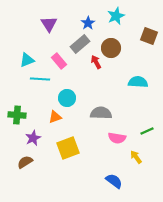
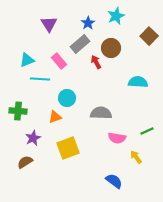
brown square: rotated 24 degrees clockwise
green cross: moved 1 px right, 4 px up
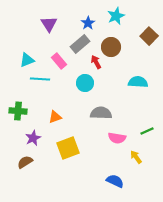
brown circle: moved 1 px up
cyan circle: moved 18 px right, 15 px up
blue semicircle: moved 1 px right; rotated 12 degrees counterclockwise
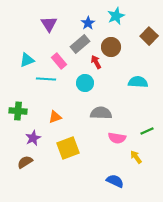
cyan line: moved 6 px right
